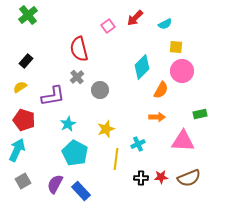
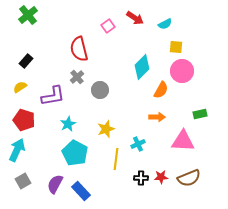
red arrow: rotated 102 degrees counterclockwise
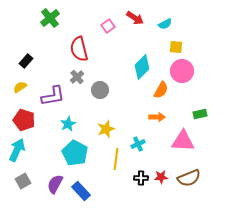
green cross: moved 22 px right, 3 px down
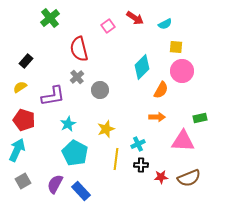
green rectangle: moved 4 px down
black cross: moved 13 px up
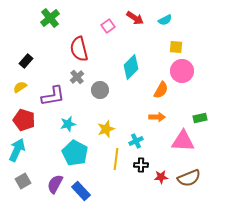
cyan semicircle: moved 4 px up
cyan diamond: moved 11 px left
cyan star: rotated 14 degrees clockwise
cyan cross: moved 2 px left, 3 px up
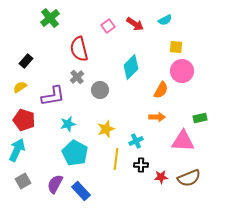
red arrow: moved 6 px down
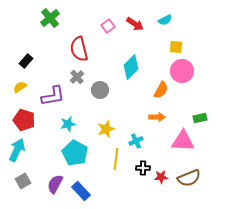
black cross: moved 2 px right, 3 px down
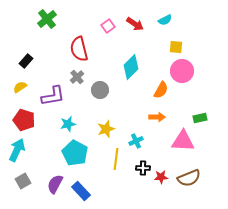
green cross: moved 3 px left, 1 px down
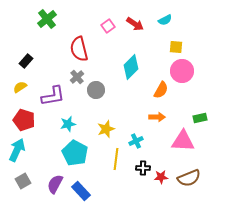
gray circle: moved 4 px left
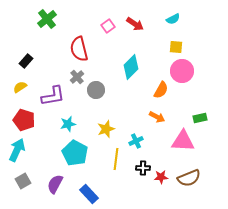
cyan semicircle: moved 8 px right, 1 px up
orange arrow: rotated 28 degrees clockwise
blue rectangle: moved 8 px right, 3 px down
